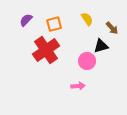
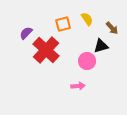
purple semicircle: moved 13 px down
orange square: moved 9 px right
red cross: rotated 12 degrees counterclockwise
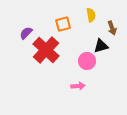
yellow semicircle: moved 4 px right, 4 px up; rotated 24 degrees clockwise
brown arrow: rotated 24 degrees clockwise
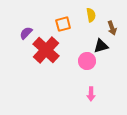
pink arrow: moved 13 px right, 8 px down; rotated 96 degrees clockwise
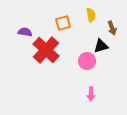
orange square: moved 1 px up
purple semicircle: moved 1 px left, 1 px up; rotated 56 degrees clockwise
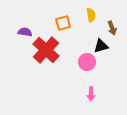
pink circle: moved 1 px down
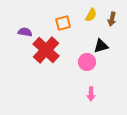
yellow semicircle: rotated 40 degrees clockwise
brown arrow: moved 9 px up; rotated 32 degrees clockwise
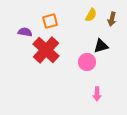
orange square: moved 13 px left, 2 px up
pink arrow: moved 6 px right
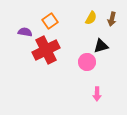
yellow semicircle: moved 3 px down
orange square: rotated 21 degrees counterclockwise
red cross: rotated 20 degrees clockwise
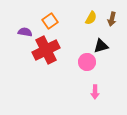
pink arrow: moved 2 px left, 2 px up
